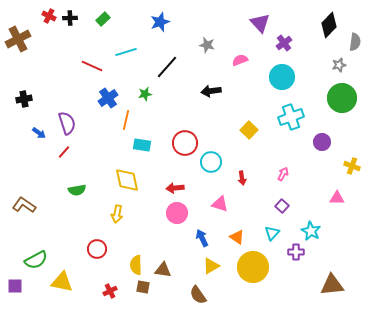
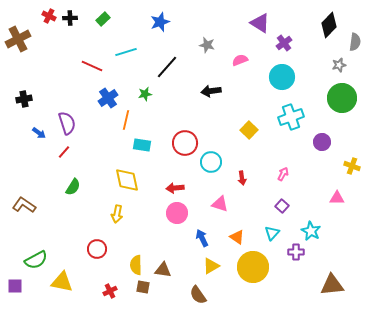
purple triangle at (260, 23): rotated 15 degrees counterclockwise
green semicircle at (77, 190): moved 4 px left, 3 px up; rotated 48 degrees counterclockwise
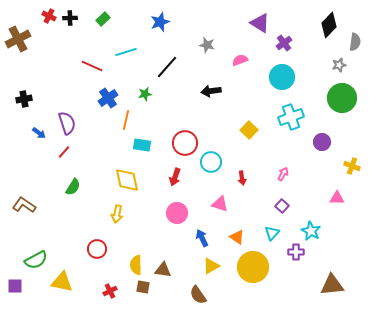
red arrow at (175, 188): moved 11 px up; rotated 66 degrees counterclockwise
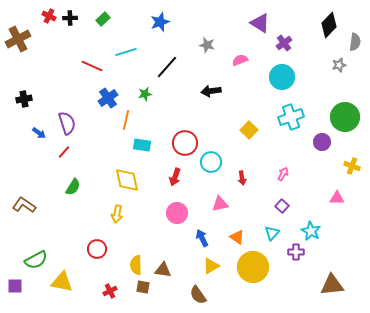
green circle at (342, 98): moved 3 px right, 19 px down
pink triangle at (220, 204): rotated 30 degrees counterclockwise
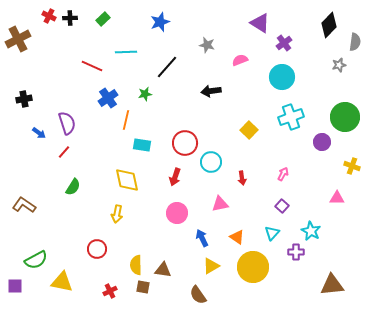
cyan line at (126, 52): rotated 15 degrees clockwise
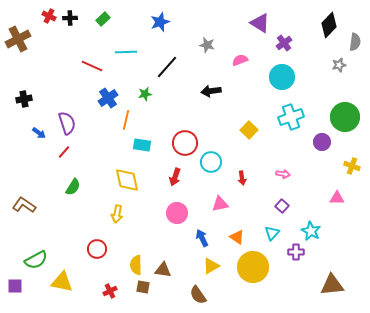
pink arrow at (283, 174): rotated 72 degrees clockwise
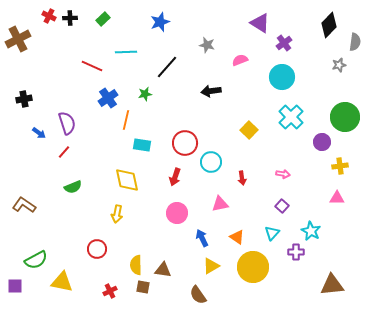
cyan cross at (291, 117): rotated 25 degrees counterclockwise
yellow cross at (352, 166): moved 12 px left; rotated 28 degrees counterclockwise
green semicircle at (73, 187): rotated 36 degrees clockwise
